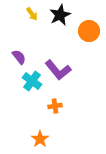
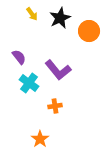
black star: moved 3 px down
cyan cross: moved 3 px left, 2 px down
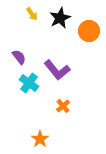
purple L-shape: moved 1 px left
orange cross: moved 8 px right; rotated 32 degrees counterclockwise
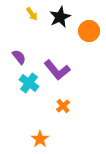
black star: moved 1 px up
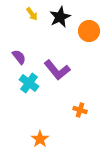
orange cross: moved 17 px right, 4 px down; rotated 32 degrees counterclockwise
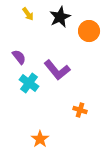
yellow arrow: moved 4 px left
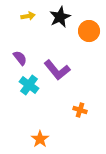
yellow arrow: moved 2 px down; rotated 64 degrees counterclockwise
purple semicircle: moved 1 px right, 1 px down
cyan cross: moved 2 px down
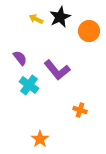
yellow arrow: moved 8 px right, 3 px down; rotated 144 degrees counterclockwise
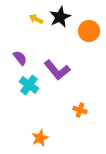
orange star: moved 1 px up; rotated 12 degrees clockwise
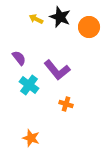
black star: rotated 25 degrees counterclockwise
orange circle: moved 4 px up
purple semicircle: moved 1 px left
orange cross: moved 14 px left, 6 px up
orange star: moved 9 px left; rotated 30 degrees counterclockwise
